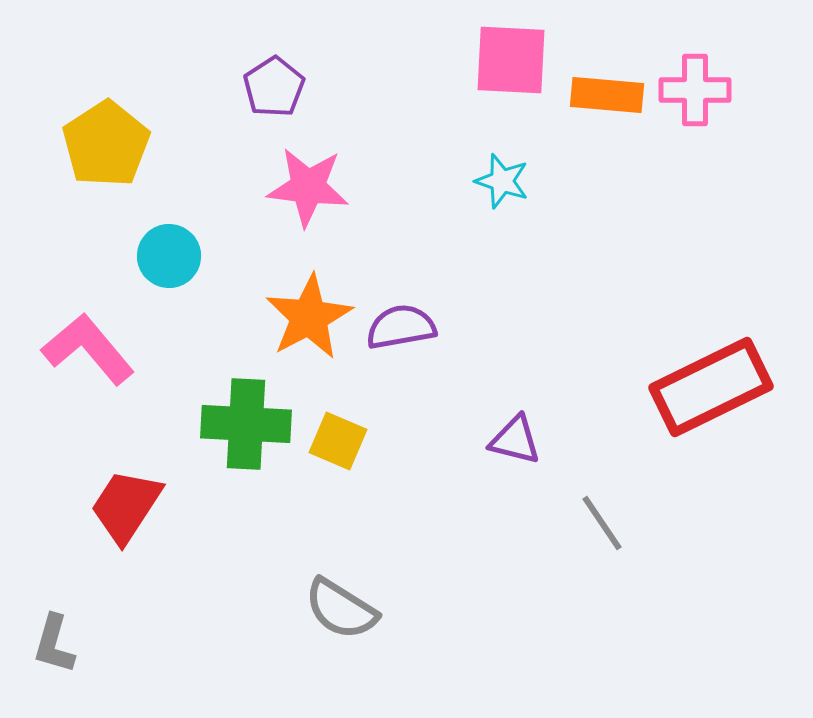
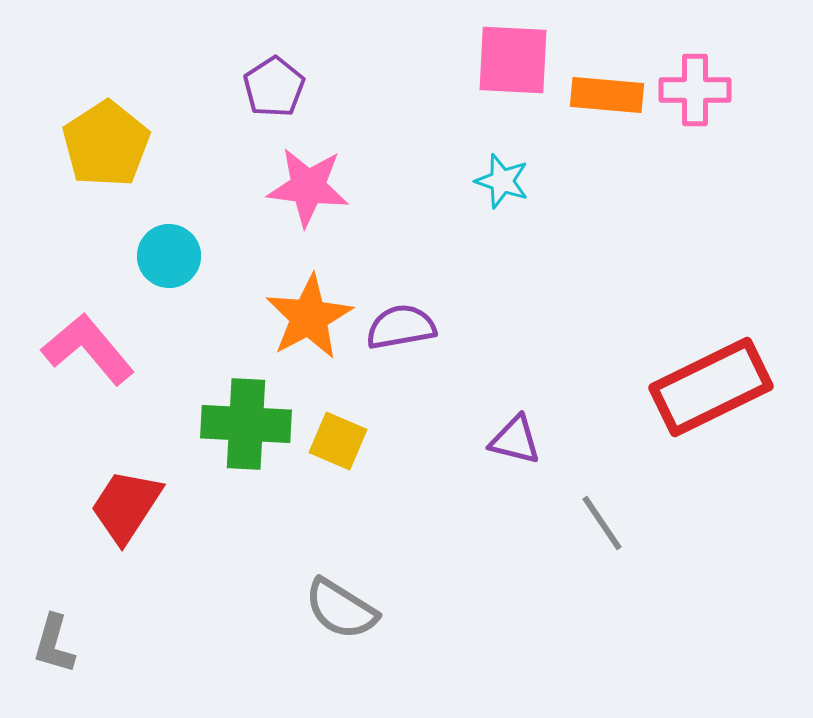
pink square: moved 2 px right
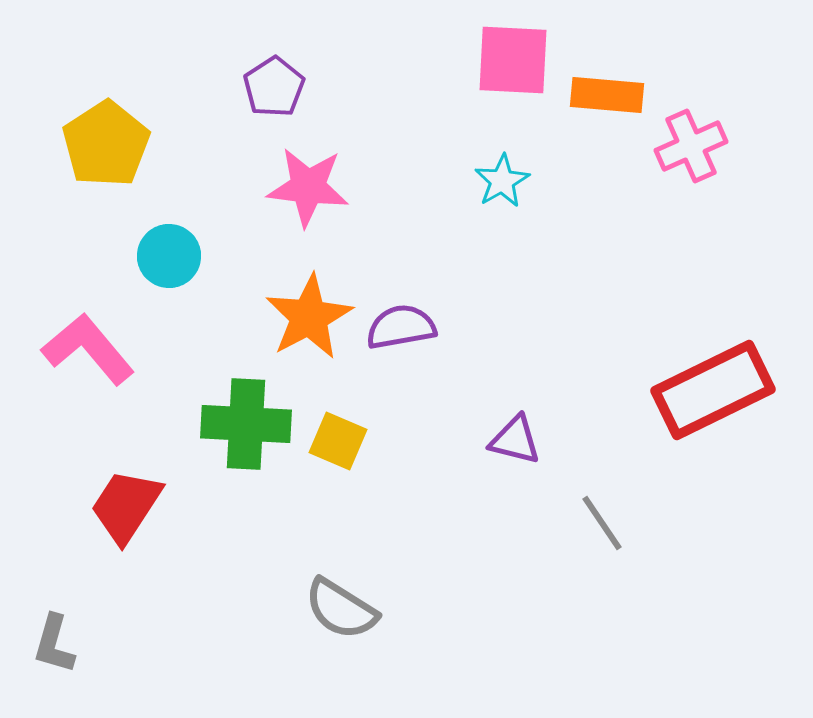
pink cross: moved 4 px left, 56 px down; rotated 24 degrees counterclockwise
cyan star: rotated 24 degrees clockwise
red rectangle: moved 2 px right, 3 px down
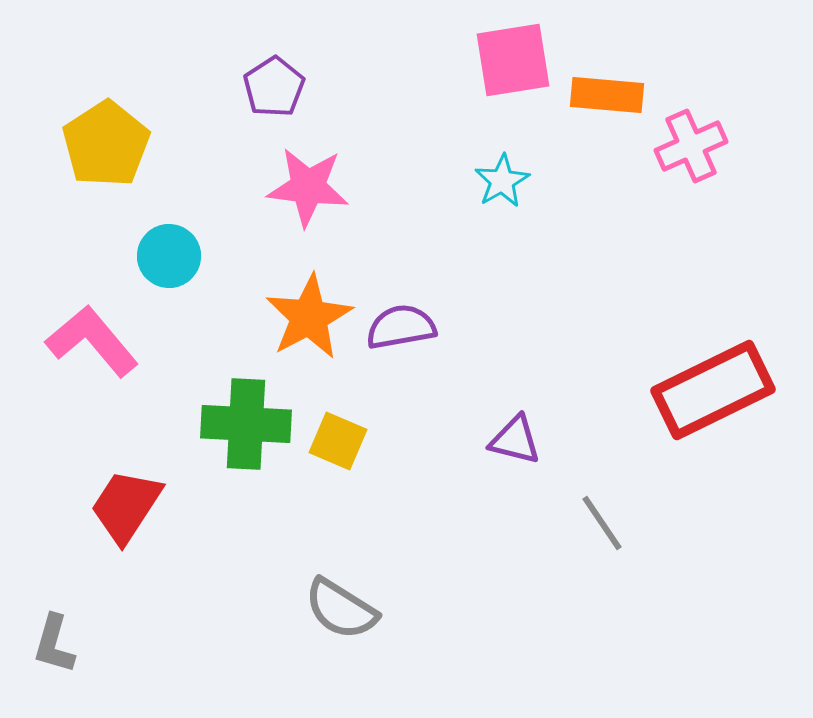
pink square: rotated 12 degrees counterclockwise
pink L-shape: moved 4 px right, 8 px up
